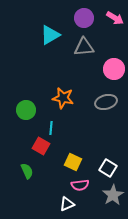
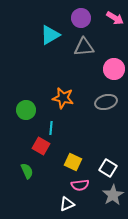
purple circle: moved 3 px left
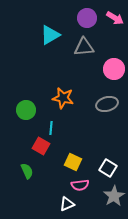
purple circle: moved 6 px right
gray ellipse: moved 1 px right, 2 px down
gray star: moved 1 px right, 1 px down
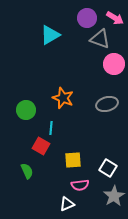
gray triangle: moved 16 px right, 8 px up; rotated 25 degrees clockwise
pink circle: moved 5 px up
orange star: rotated 10 degrees clockwise
yellow square: moved 2 px up; rotated 30 degrees counterclockwise
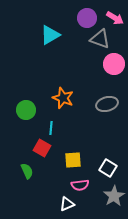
red square: moved 1 px right, 2 px down
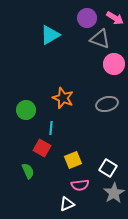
yellow square: rotated 18 degrees counterclockwise
green semicircle: moved 1 px right
gray star: moved 3 px up
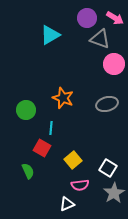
yellow square: rotated 18 degrees counterclockwise
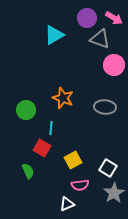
pink arrow: moved 1 px left
cyan triangle: moved 4 px right
pink circle: moved 1 px down
gray ellipse: moved 2 px left, 3 px down; rotated 20 degrees clockwise
yellow square: rotated 12 degrees clockwise
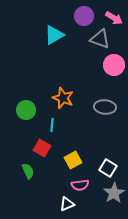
purple circle: moved 3 px left, 2 px up
cyan line: moved 1 px right, 3 px up
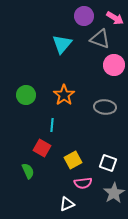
pink arrow: moved 1 px right
cyan triangle: moved 8 px right, 9 px down; rotated 20 degrees counterclockwise
orange star: moved 1 px right, 3 px up; rotated 15 degrees clockwise
green circle: moved 15 px up
white square: moved 5 px up; rotated 12 degrees counterclockwise
pink semicircle: moved 3 px right, 2 px up
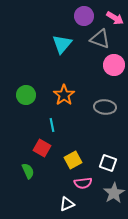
cyan line: rotated 16 degrees counterclockwise
